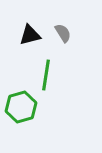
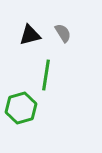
green hexagon: moved 1 px down
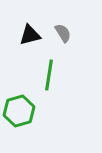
green line: moved 3 px right
green hexagon: moved 2 px left, 3 px down
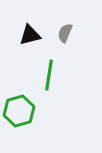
gray semicircle: moved 2 px right; rotated 126 degrees counterclockwise
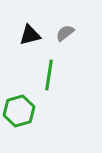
gray semicircle: rotated 30 degrees clockwise
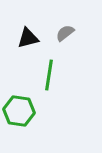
black triangle: moved 2 px left, 3 px down
green hexagon: rotated 24 degrees clockwise
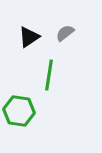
black triangle: moved 1 px right, 1 px up; rotated 20 degrees counterclockwise
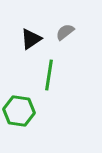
gray semicircle: moved 1 px up
black triangle: moved 2 px right, 2 px down
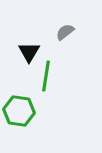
black triangle: moved 2 px left, 13 px down; rotated 25 degrees counterclockwise
green line: moved 3 px left, 1 px down
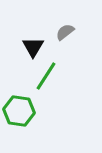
black triangle: moved 4 px right, 5 px up
green line: rotated 24 degrees clockwise
